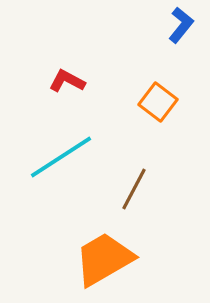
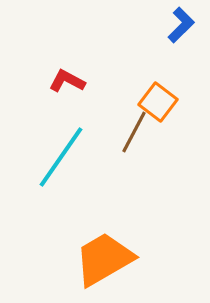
blue L-shape: rotated 6 degrees clockwise
cyan line: rotated 22 degrees counterclockwise
brown line: moved 57 px up
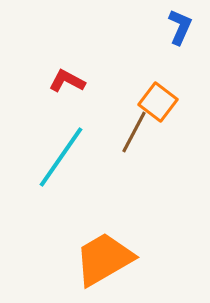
blue L-shape: moved 1 px left, 2 px down; rotated 21 degrees counterclockwise
